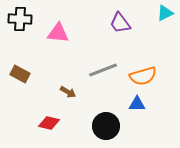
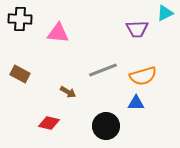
purple trapezoid: moved 17 px right, 6 px down; rotated 55 degrees counterclockwise
blue triangle: moved 1 px left, 1 px up
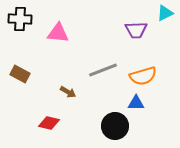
purple trapezoid: moved 1 px left, 1 px down
black circle: moved 9 px right
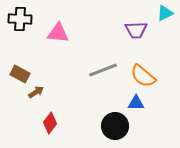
orange semicircle: rotated 56 degrees clockwise
brown arrow: moved 32 px left; rotated 63 degrees counterclockwise
red diamond: moved 1 px right; rotated 65 degrees counterclockwise
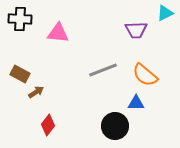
orange semicircle: moved 2 px right, 1 px up
red diamond: moved 2 px left, 2 px down
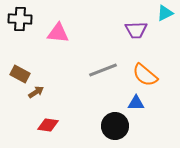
red diamond: rotated 60 degrees clockwise
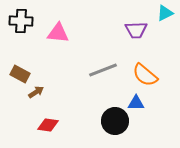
black cross: moved 1 px right, 2 px down
black circle: moved 5 px up
